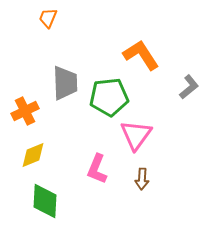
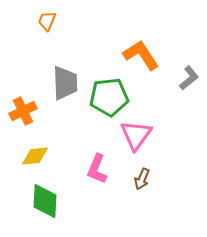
orange trapezoid: moved 1 px left, 3 px down
gray L-shape: moved 9 px up
orange cross: moved 2 px left
yellow diamond: moved 2 px right, 1 px down; rotated 16 degrees clockwise
brown arrow: rotated 20 degrees clockwise
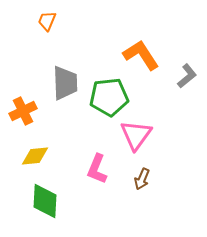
gray L-shape: moved 2 px left, 2 px up
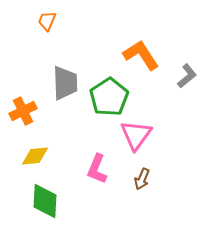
green pentagon: rotated 27 degrees counterclockwise
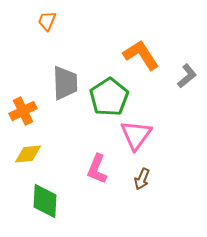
yellow diamond: moved 7 px left, 2 px up
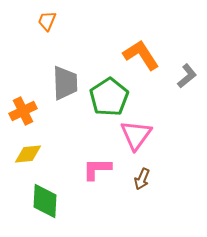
pink L-shape: rotated 68 degrees clockwise
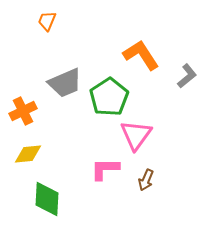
gray trapezoid: rotated 69 degrees clockwise
pink L-shape: moved 8 px right
brown arrow: moved 4 px right, 1 px down
green diamond: moved 2 px right, 2 px up
